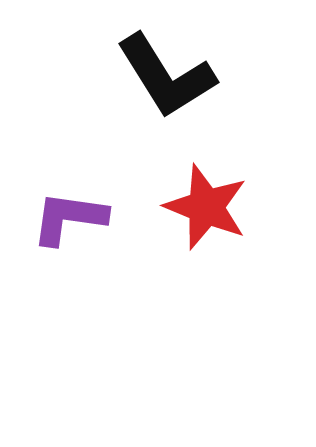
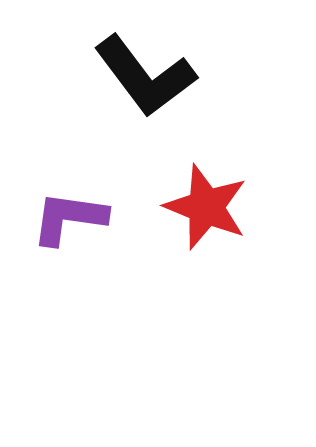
black L-shape: moved 21 px left; rotated 5 degrees counterclockwise
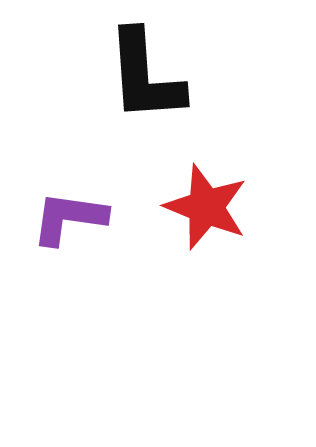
black L-shape: rotated 33 degrees clockwise
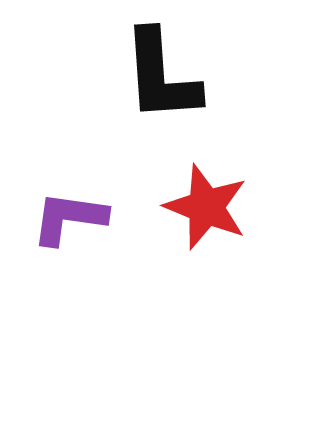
black L-shape: moved 16 px right
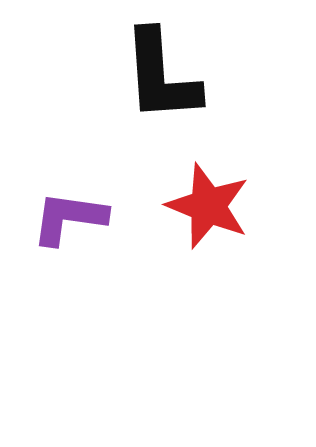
red star: moved 2 px right, 1 px up
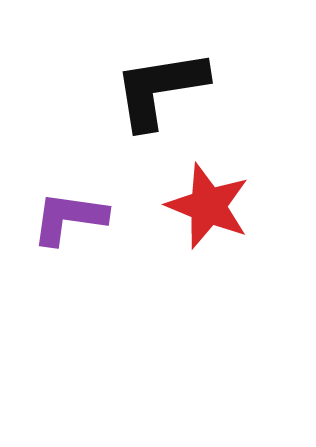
black L-shape: moved 1 px left, 13 px down; rotated 85 degrees clockwise
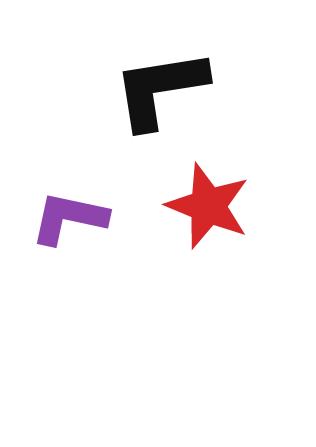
purple L-shape: rotated 4 degrees clockwise
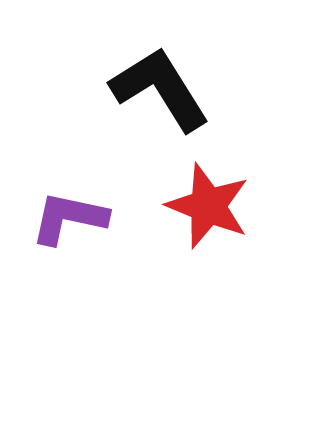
black L-shape: rotated 67 degrees clockwise
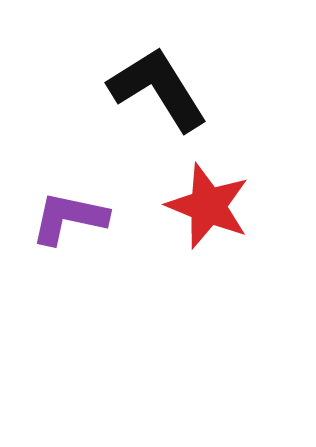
black L-shape: moved 2 px left
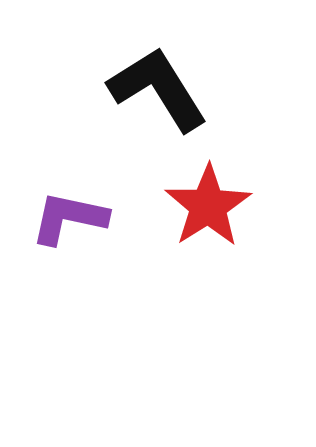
red star: rotated 18 degrees clockwise
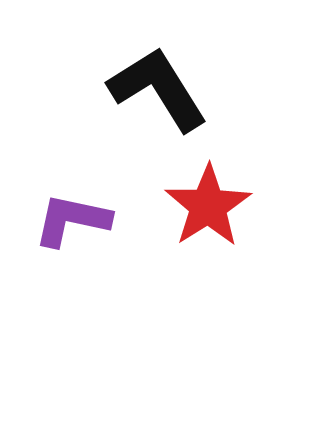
purple L-shape: moved 3 px right, 2 px down
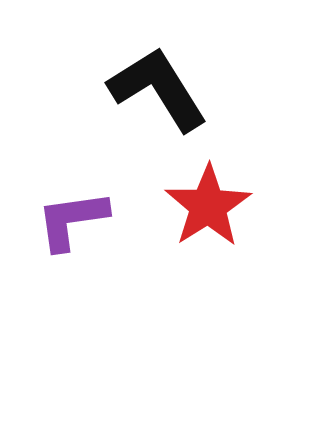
purple L-shape: rotated 20 degrees counterclockwise
